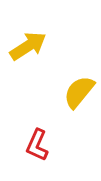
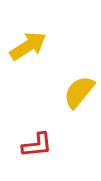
red L-shape: rotated 120 degrees counterclockwise
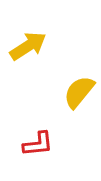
red L-shape: moved 1 px right, 1 px up
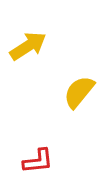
red L-shape: moved 17 px down
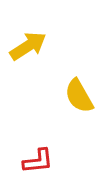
yellow semicircle: moved 4 px down; rotated 69 degrees counterclockwise
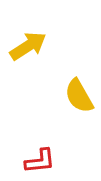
red L-shape: moved 2 px right
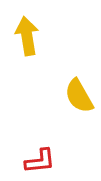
yellow arrow: moved 1 px left, 10 px up; rotated 66 degrees counterclockwise
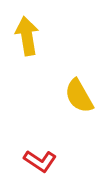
red L-shape: rotated 40 degrees clockwise
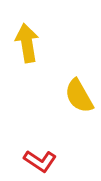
yellow arrow: moved 7 px down
